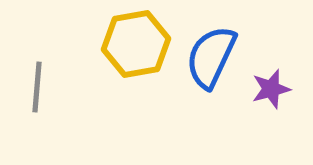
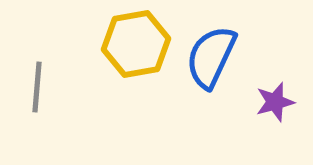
purple star: moved 4 px right, 13 px down
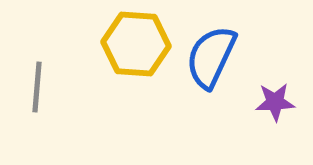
yellow hexagon: rotated 14 degrees clockwise
purple star: rotated 12 degrees clockwise
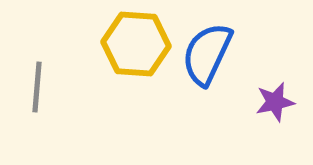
blue semicircle: moved 4 px left, 3 px up
purple star: rotated 9 degrees counterclockwise
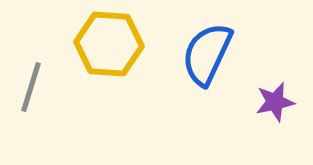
yellow hexagon: moved 27 px left
gray line: moved 6 px left; rotated 12 degrees clockwise
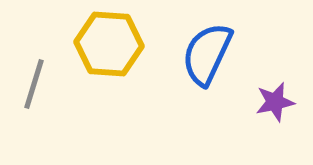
gray line: moved 3 px right, 3 px up
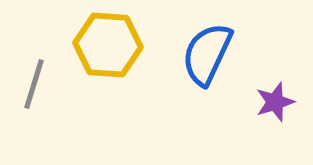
yellow hexagon: moved 1 px left, 1 px down
purple star: rotated 6 degrees counterclockwise
